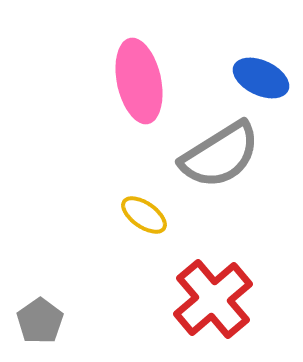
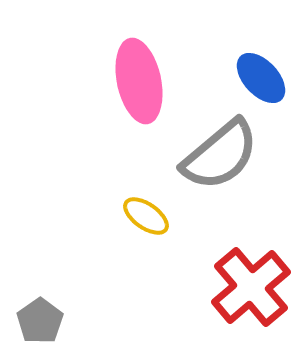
blue ellipse: rotated 22 degrees clockwise
gray semicircle: rotated 8 degrees counterclockwise
yellow ellipse: moved 2 px right, 1 px down
red cross: moved 38 px right, 12 px up
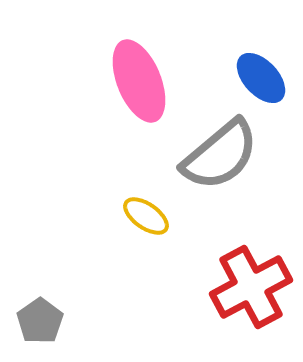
pink ellipse: rotated 10 degrees counterclockwise
red cross: rotated 12 degrees clockwise
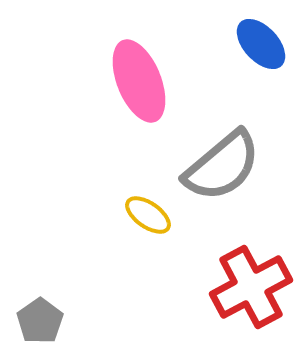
blue ellipse: moved 34 px up
gray semicircle: moved 2 px right, 11 px down
yellow ellipse: moved 2 px right, 1 px up
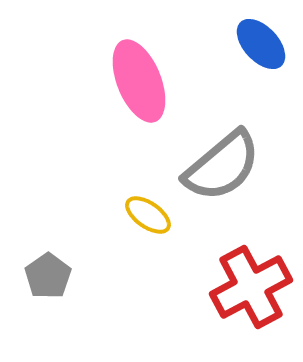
gray pentagon: moved 8 px right, 45 px up
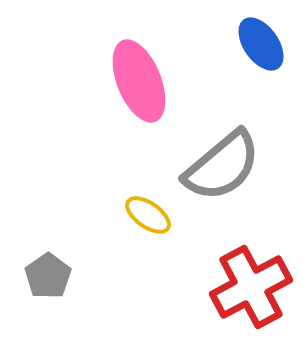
blue ellipse: rotated 8 degrees clockwise
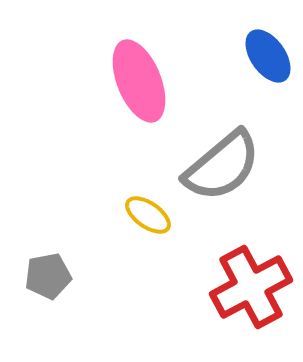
blue ellipse: moved 7 px right, 12 px down
gray pentagon: rotated 24 degrees clockwise
